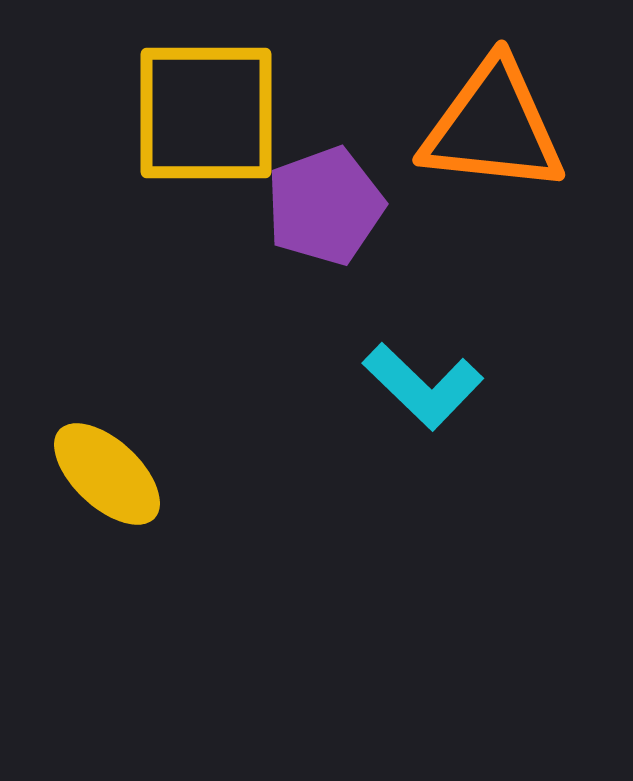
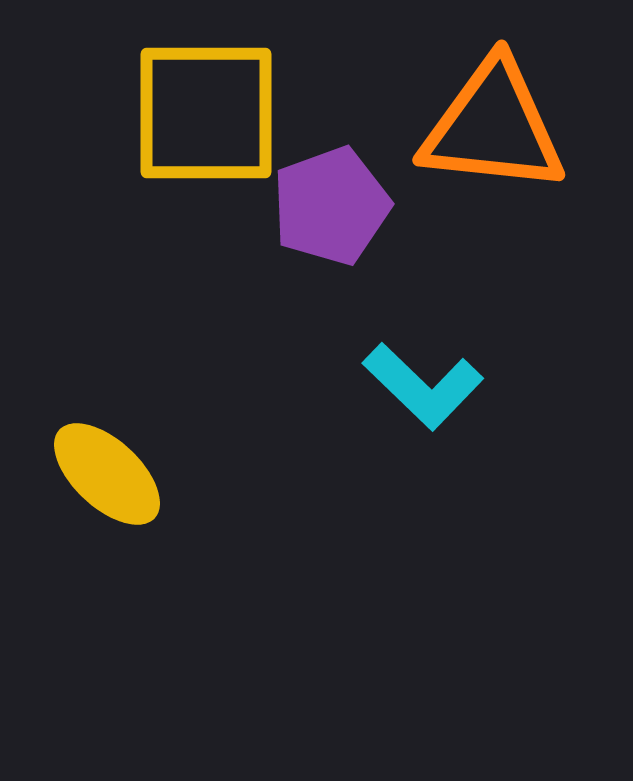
purple pentagon: moved 6 px right
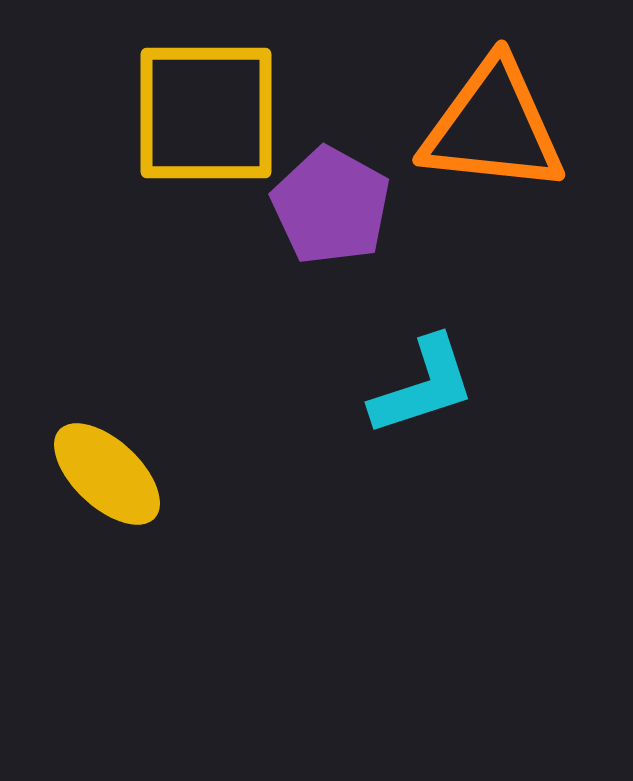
purple pentagon: rotated 23 degrees counterclockwise
cyan L-shape: rotated 62 degrees counterclockwise
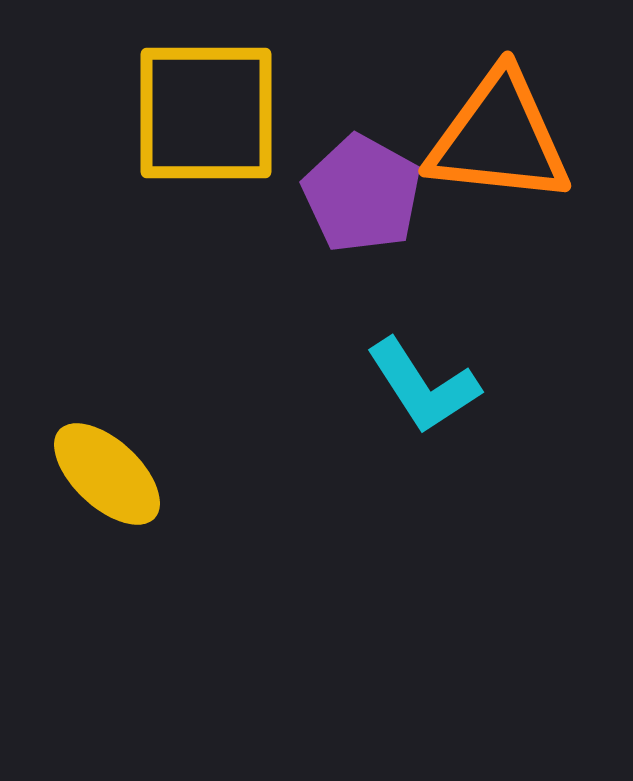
orange triangle: moved 6 px right, 11 px down
purple pentagon: moved 31 px right, 12 px up
cyan L-shape: rotated 75 degrees clockwise
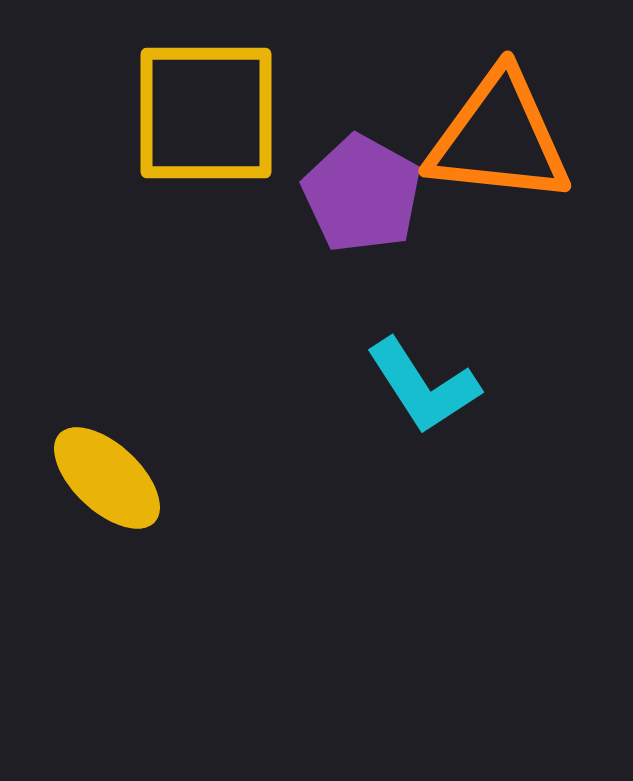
yellow ellipse: moved 4 px down
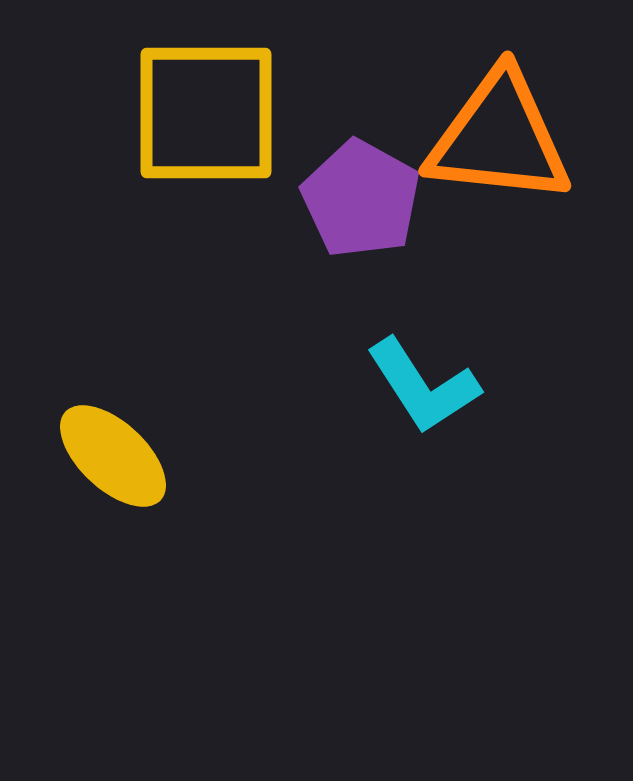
purple pentagon: moved 1 px left, 5 px down
yellow ellipse: moved 6 px right, 22 px up
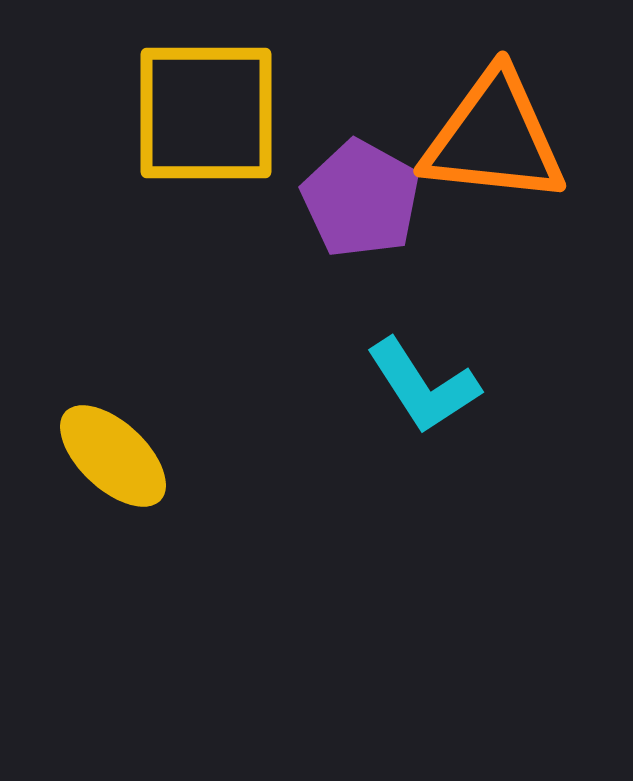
orange triangle: moved 5 px left
